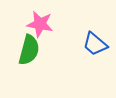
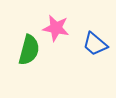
pink star: moved 16 px right, 4 px down
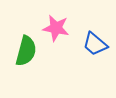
green semicircle: moved 3 px left, 1 px down
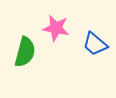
green semicircle: moved 1 px left, 1 px down
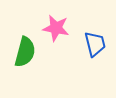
blue trapezoid: rotated 144 degrees counterclockwise
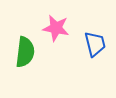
green semicircle: rotated 8 degrees counterclockwise
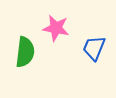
blue trapezoid: moved 1 px left, 4 px down; rotated 144 degrees counterclockwise
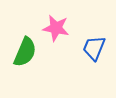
green semicircle: rotated 16 degrees clockwise
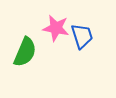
blue trapezoid: moved 12 px left, 12 px up; rotated 140 degrees clockwise
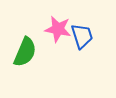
pink star: moved 2 px right, 1 px down
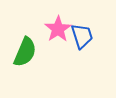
pink star: rotated 28 degrees clockwise
